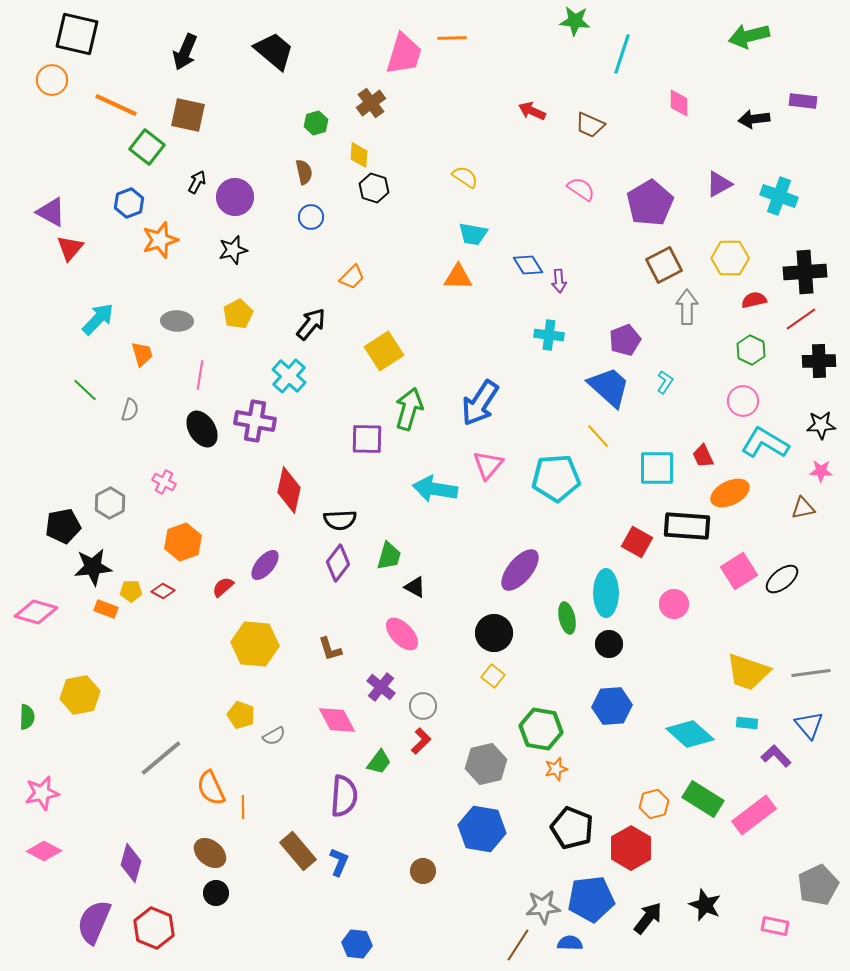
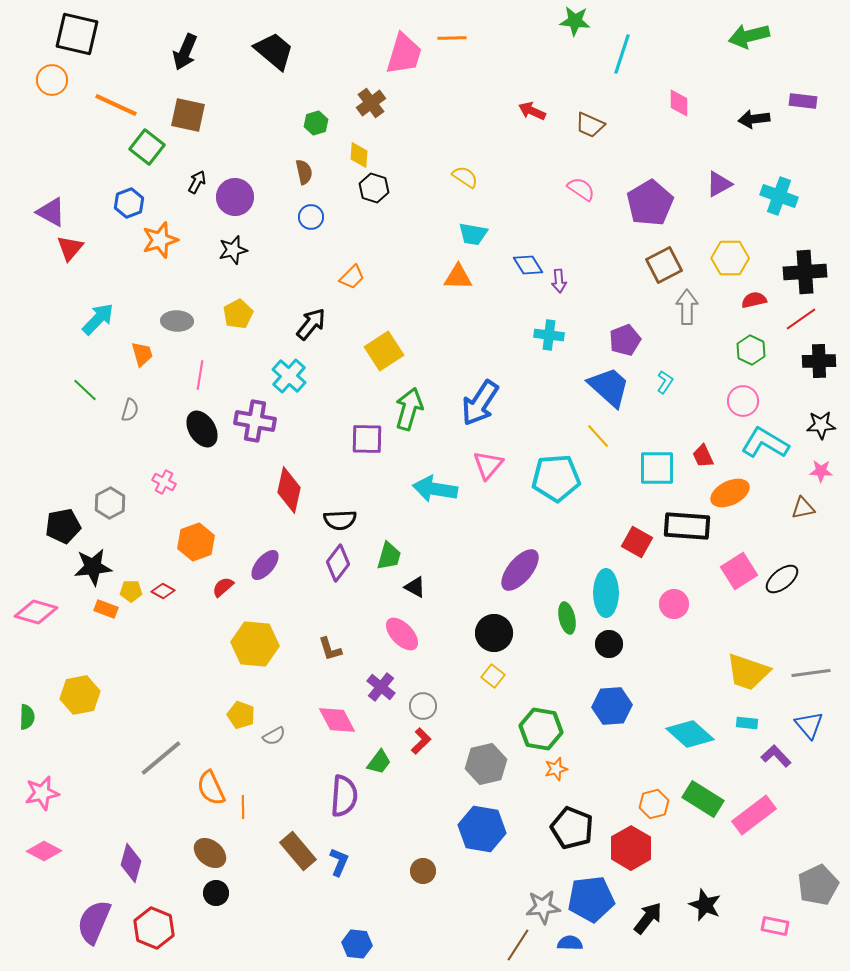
orange hexagon at (183, 542): moved 13 px right
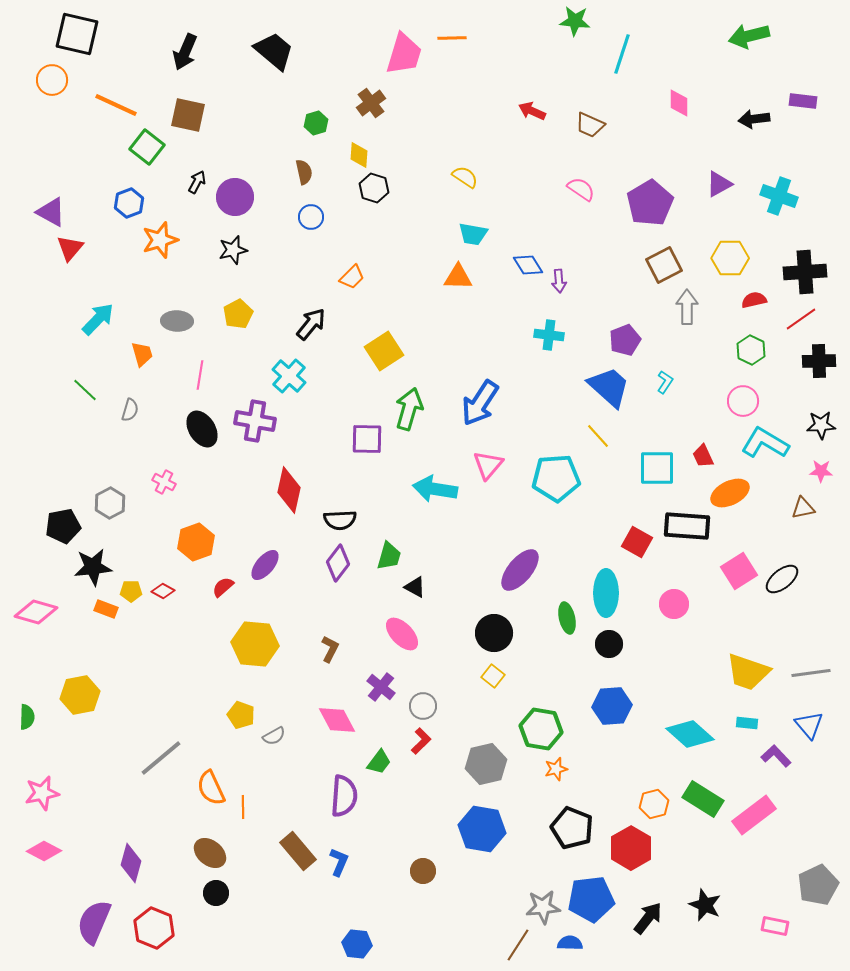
brown L-shape at (330, 649): rotated 136 degrees counterclockwise
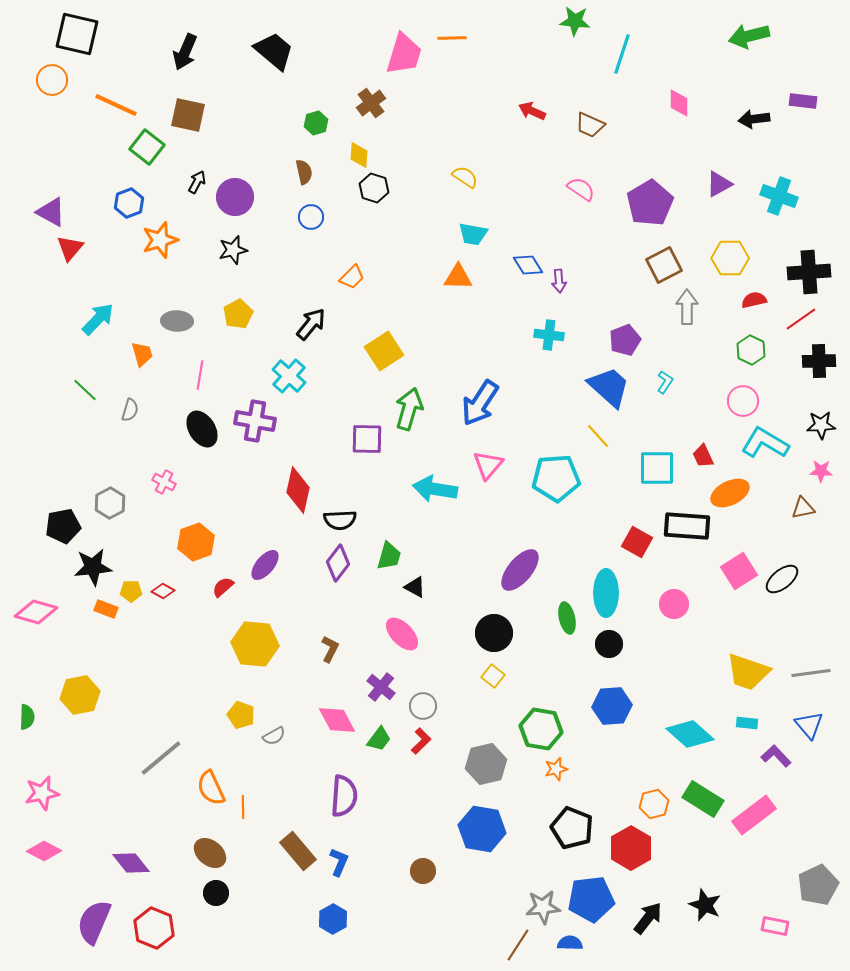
black cross at (805, 272): moved 4 px right
red diamond at (289, 490): moved 9 px right
green trapezoid at (379, 762): moved 23 px up
purple diamond at (131, 863): rotated 54 degrees counterclockwise
blue hexagon at (357, 944): moved 24 px left, 25 px up; rotated 24 degrees clockwise
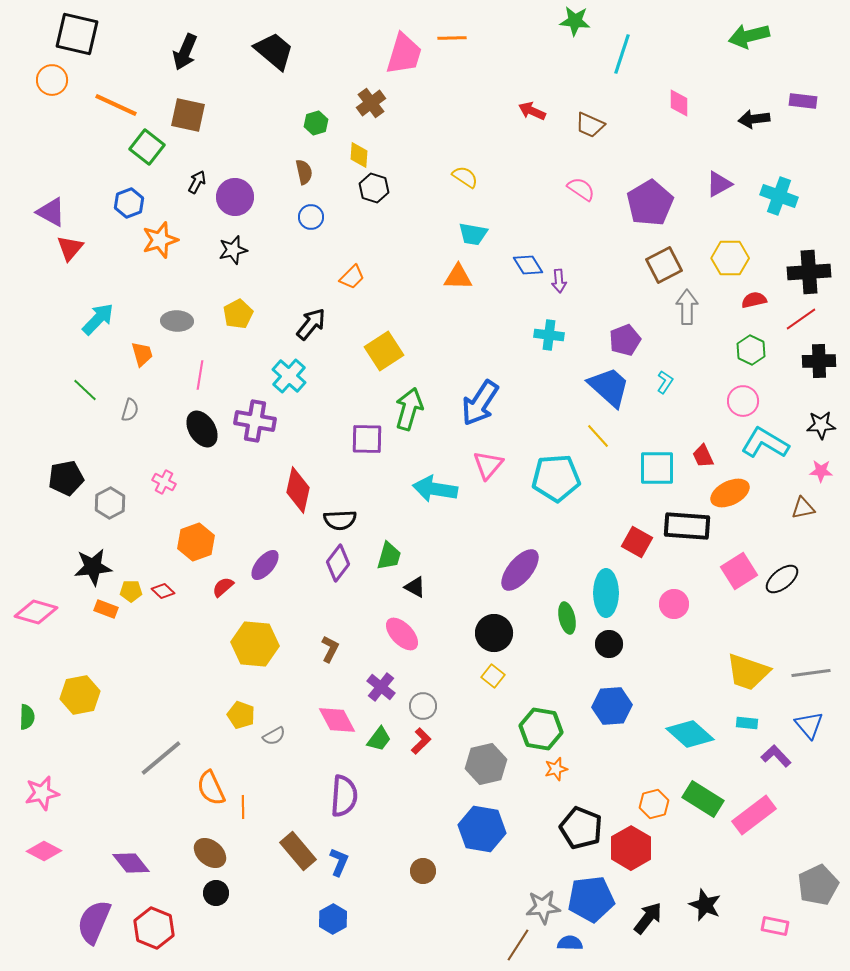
black pentagon at (63, 526): moved 3 px right, 48 px up
red diamond at (163, 591): rotated 15 degrees clockwise
black pentagon at (572, 828): moved 9 px right
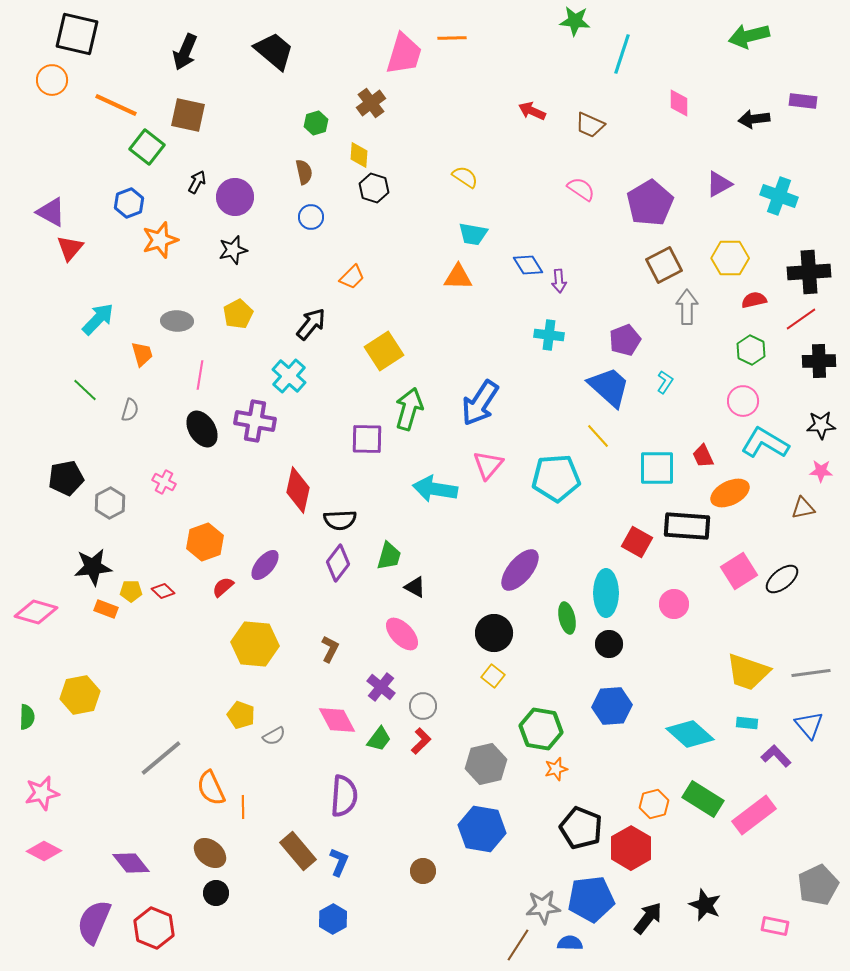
orange hexagon at (196, 542): moved 9 px right
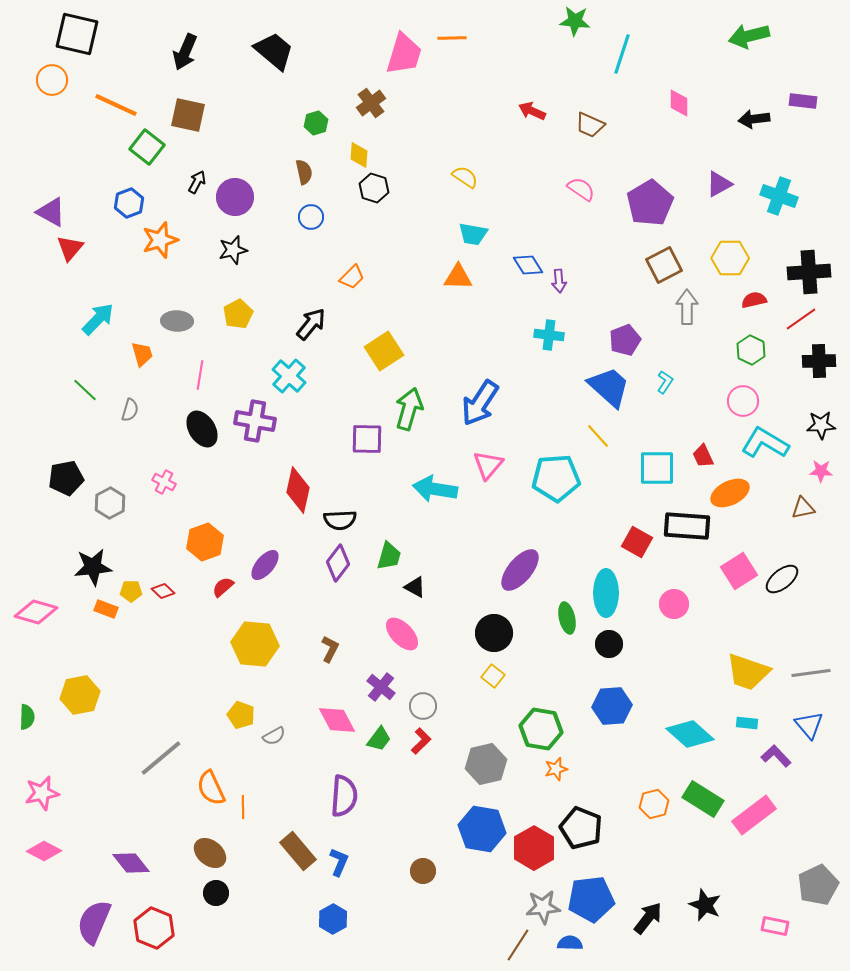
red hexagon at (631, 848): moved 97 px left
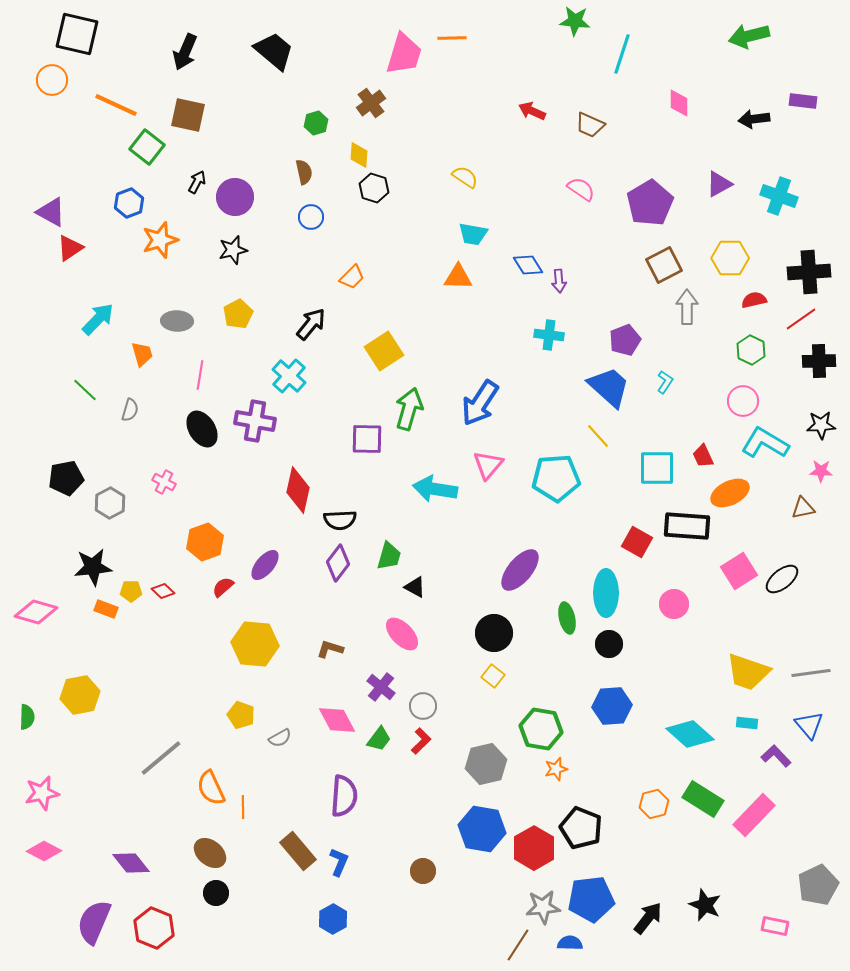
red triangle at (70, 248): rotated 16 degrees clockwise
brown L-shape at (330, 649): rotated 100 degrees counterclockwise
gray semicircle at (274, 736): moved 6 px right, 2 px down
pink rectangle at (754, 815): rotated 9 degrees counterclockwise
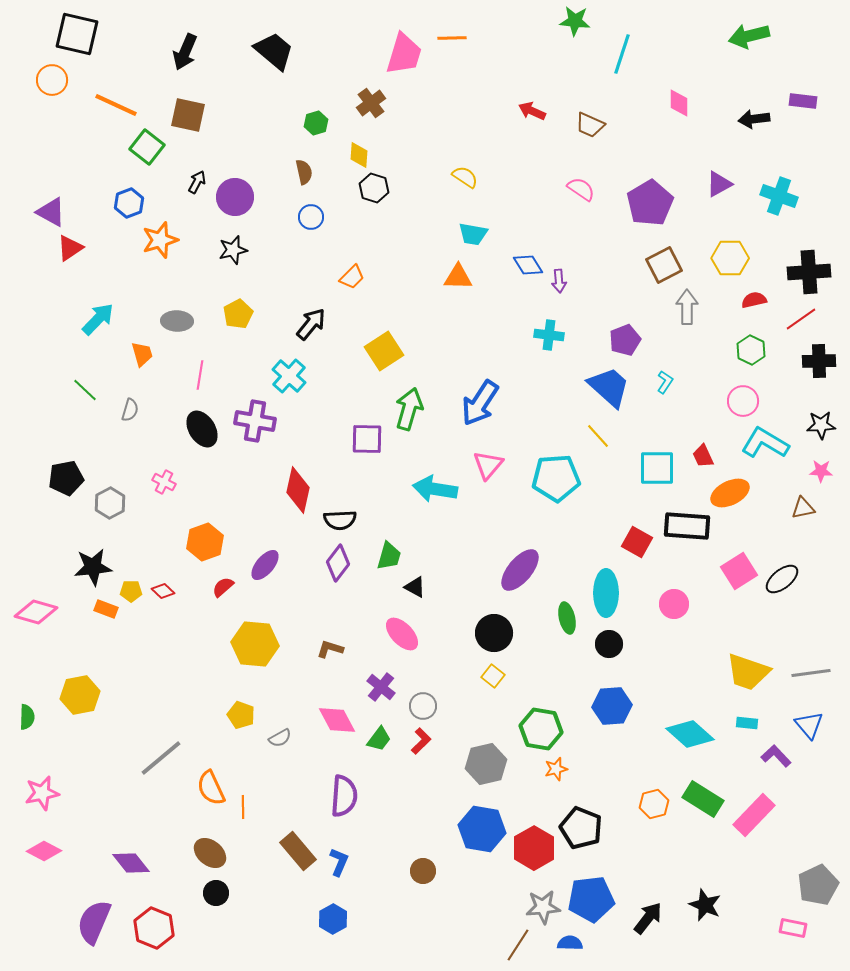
pink rectangle at (775, 926): moved 18 px right, 2 px down
